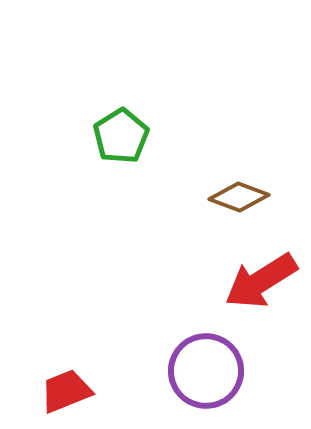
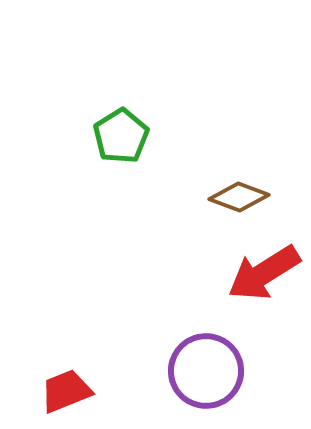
red arrow: moved 3 px right, 8 px up
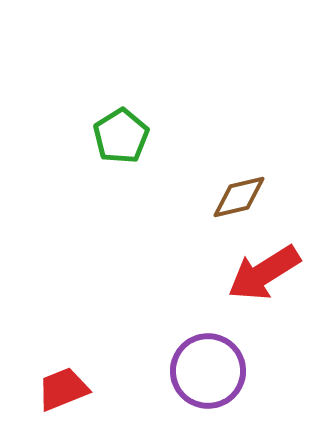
brown diamond: rotated 34 degrees counterclockwise
purple circle: moved 2 px right
red trapezoid: moved 3 px left, 2 px up
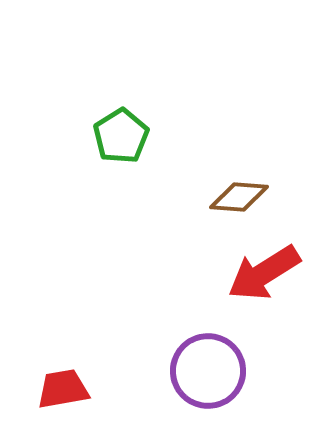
brown diamond: rotated 18 degrees clockwise
red trapezoid: rotated 12 degrees clockwise
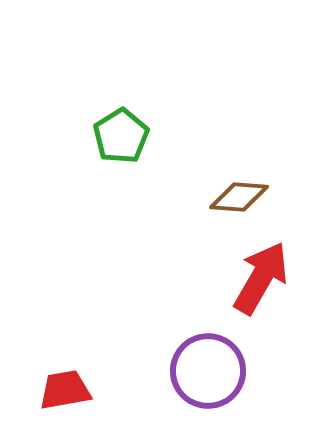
red arrow: moved 3 px left, 5 px down; rotated 152 degrees clockwise
red trapezoid: moved 2 px right, 1 px down
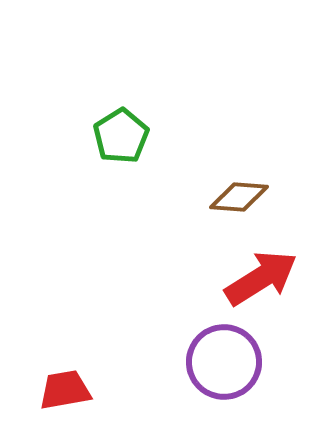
red arrow: rotated 28 degrees clockwise
purple circle: moved 16 px right, 9 px up
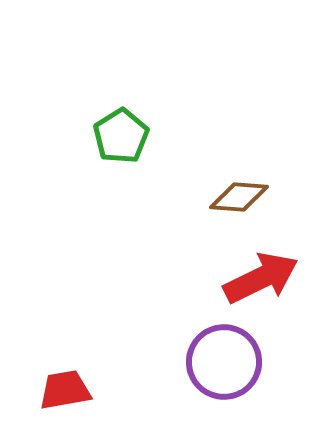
red arrow: rotated 6 degrees clockwise
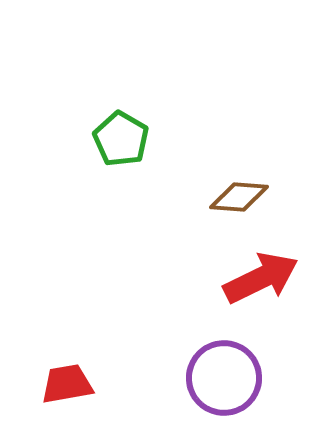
green pentagon: moved 3 px down; rotated 10 degrees counterclockwise
purple circle: moved 16 px down
red trapezoid: moved 2 px right, 6 px up
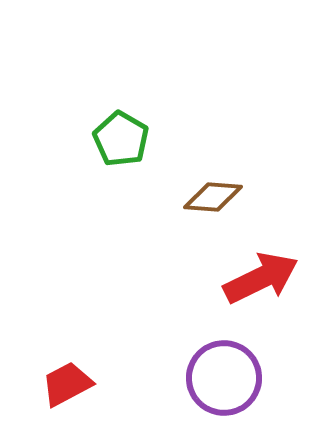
brown diamond: moved 26 px left
red trapezoid: rotated 18 degrees counterclockwise
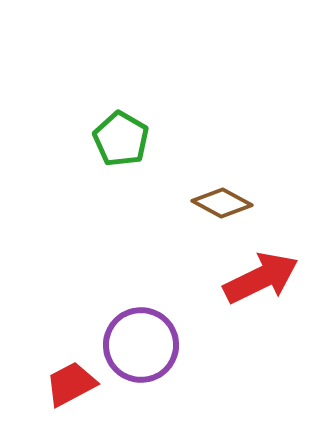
brown diamond: moved 9 px right, 6 px down; rotated 24 degrees clockwise
purple circle: moved 83 px left, 33 px up
red trapezoid: moved 4 px right
